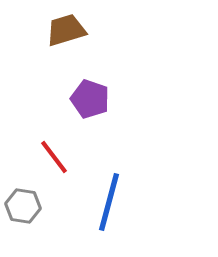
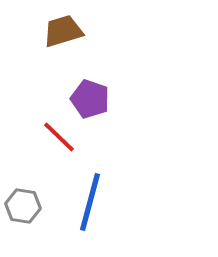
brown trapezoid: moved 3 px left, 1 px down
red line: moved 5 px right, 20 px up; rotated 9 degrees counterclockwise
blue line: moved 19 px left
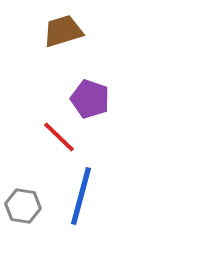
blue line: moved 9 px left, 6 px up
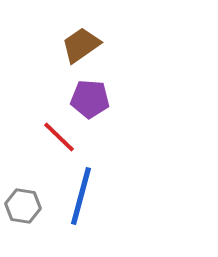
brown trapezoid: moved 18 px right, 14 px down; rotated 18 degrees counterclockwise
purple pentagon: rotated 15 degrees counterclockwise
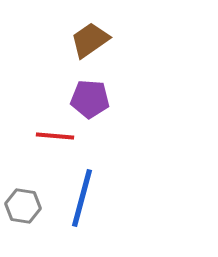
brown trapezoid: moved 9 px right, 5 px up
red line: moved 4 px left, 1 px up; rotated 39 degrees counterclockwise
blue line: moved 1 px right, 2 px down
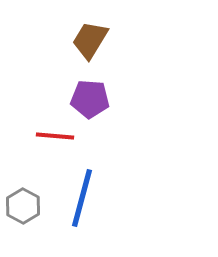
brown trapezoid: rotated 24 degrees counterclockwise
gray hexagon: rotated 20 degrees clockwise
